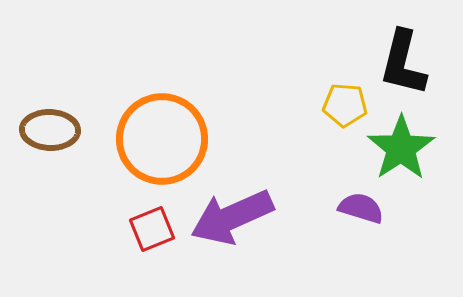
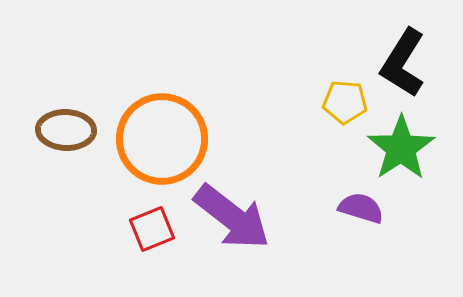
black L-shape: rotated 18 degrees clockwise
yellow pentagon: moved 3 px up
brown ellipse: moved 16 px right
purple arrow: rotated 118 degrees counterclockwise
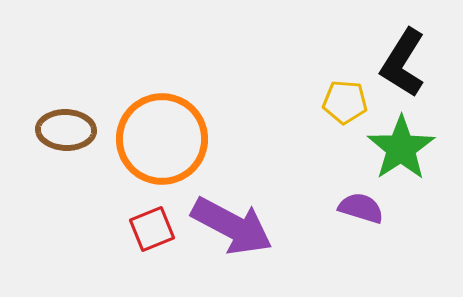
purple arrow: moved 9 px down; rotated 10 degrees counterclockwise
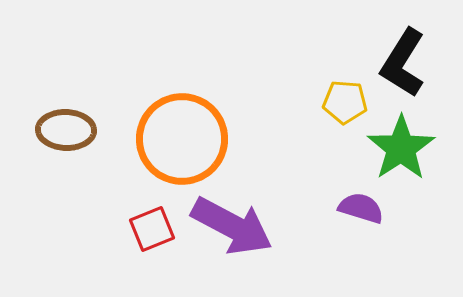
orange circle: moved 20 px right
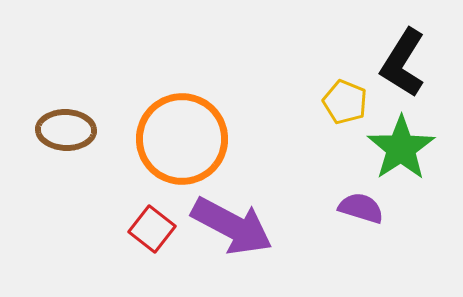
yellow pentagon: rotated 18 degrees clockwise
red square: rotated 30 degrees counterclockwise
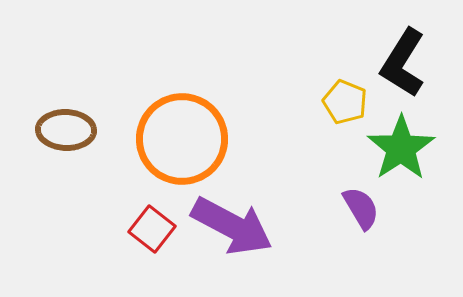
purple semicircle: rotated 42 degrees clockwise
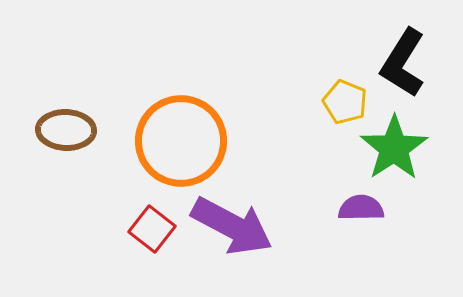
orange circle: moved 1 px left, 2 px down
green star: moved 7 px left
purple semicircle: rotated 60 degrees counterclockwise
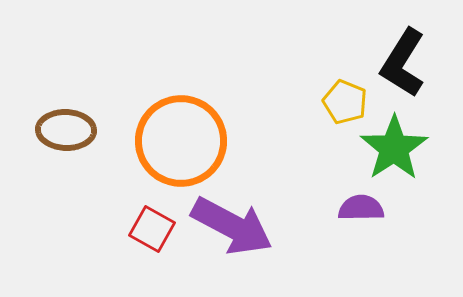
red square: rotated 9 degrees counterclockwise
